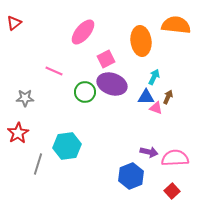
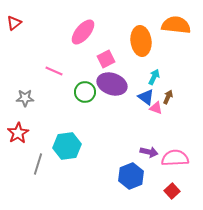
blue triangle: rotated 36 degrees clockwise
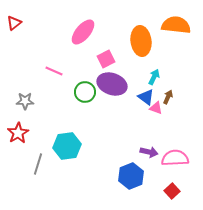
gray star: moved 3 px down
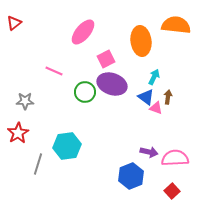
brown arrow: rotated 16 degrees counterclockwise
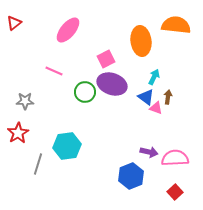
pink ellipse: moved 15 px left, 2 px up
red square: moved 3 px right, 1 px down
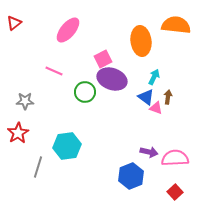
pink square: moved 3 px left
purple ellipse: moved 5 px up
gray line: moved 3 px down
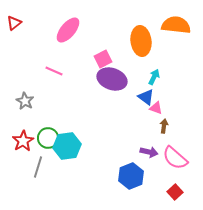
green circle: moved 37 px left, 46 px down
brown arrow: moved 4 px left, 29 px down
gray star: rotated 30 degrees clockwise
red star: moved 5 px right, 8 px down
pink semicircle: rotated 136 degrees counterclockwise
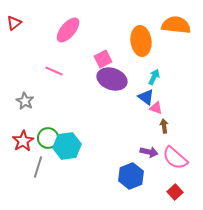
brown arrow: rotated 16 degrees counterclockwise
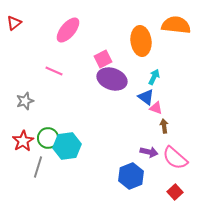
gray star: rotated 24 degrees clockwise
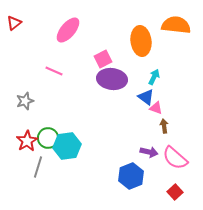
purple ellipse: rotated 12 degrees counterclockwise
red star: moved 4 px right
